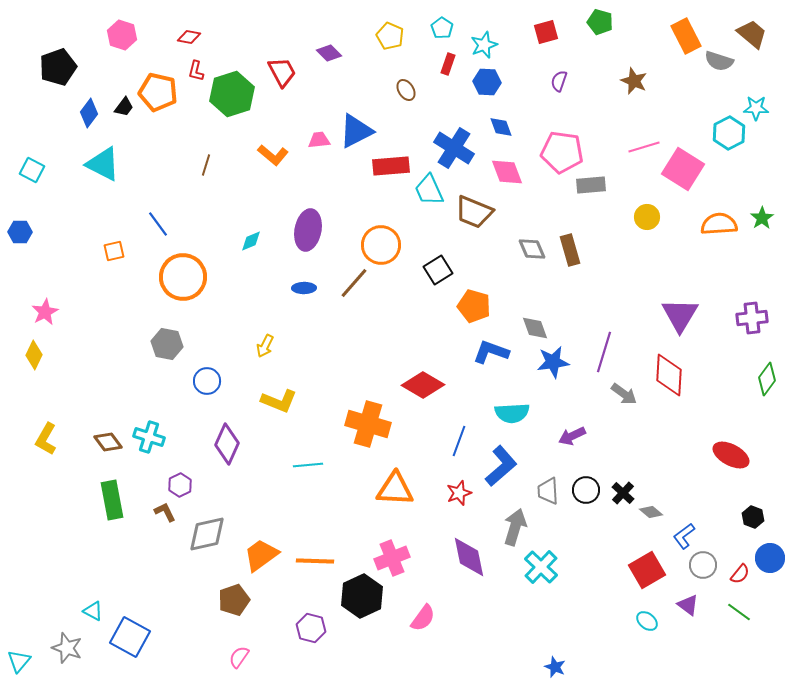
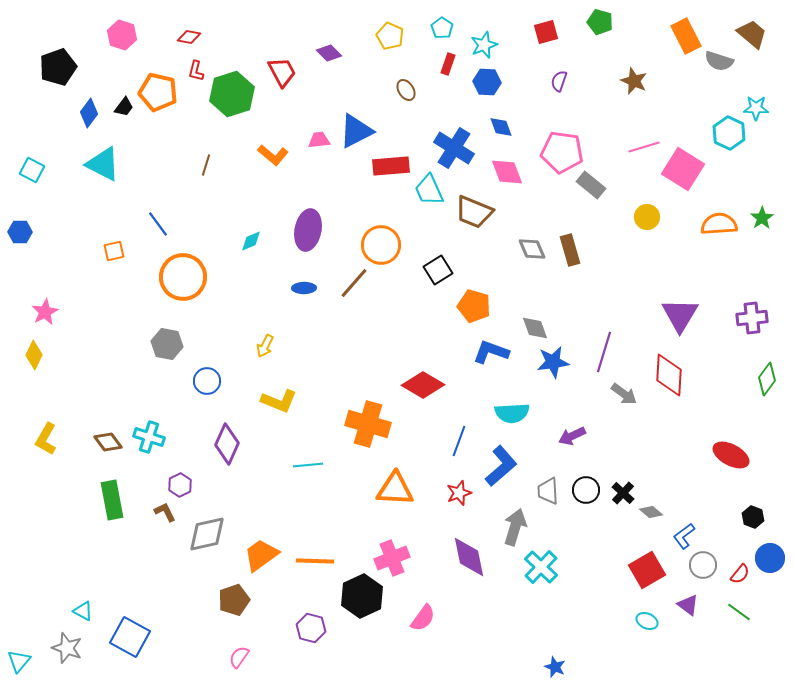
cyan hexagon at (729, 133): rotated 8 degrees counterclockwise
gray rectangle at (591, 185): rotated 44 degrees clockwise
cyan triangle at (93, 611): moved 10 px left
cyan ellipse at (647, 621): rotated 15 degrees counterclockwise
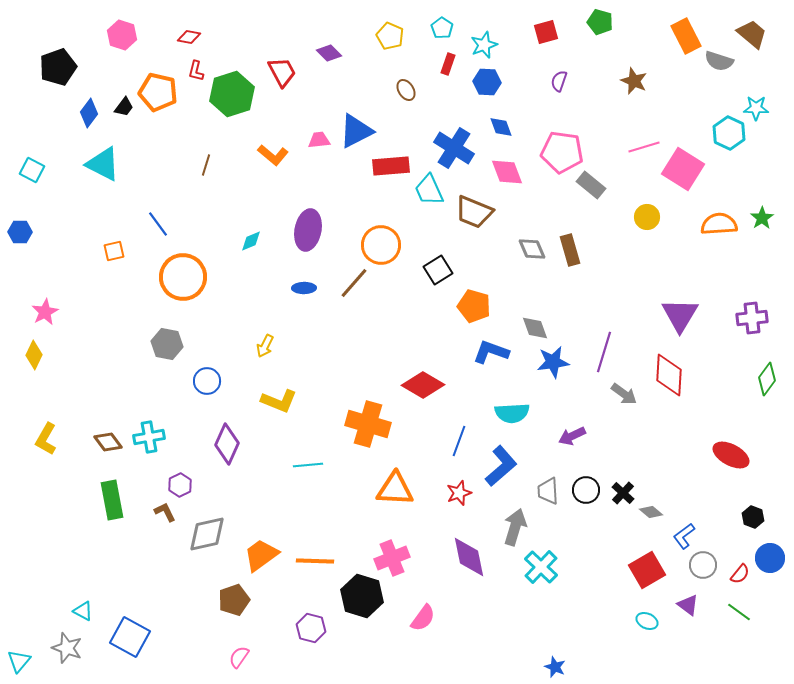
cyan cross at (149, 437): rotated 28 degrees counterclockwise
black hexagon at (362, 596): rotated 18 degrees counterclockwise
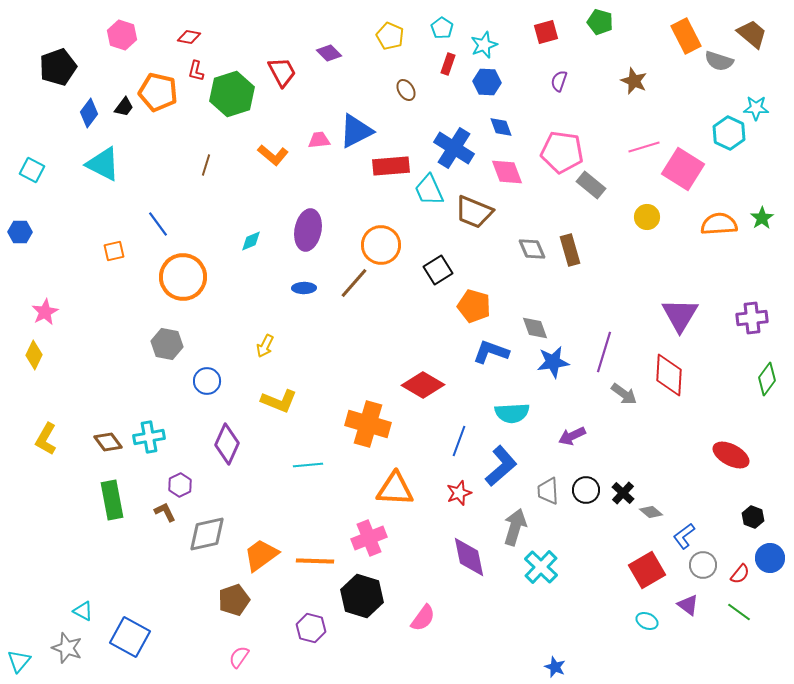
pink cross at (392, 558): moved 23 px left, 20 px up
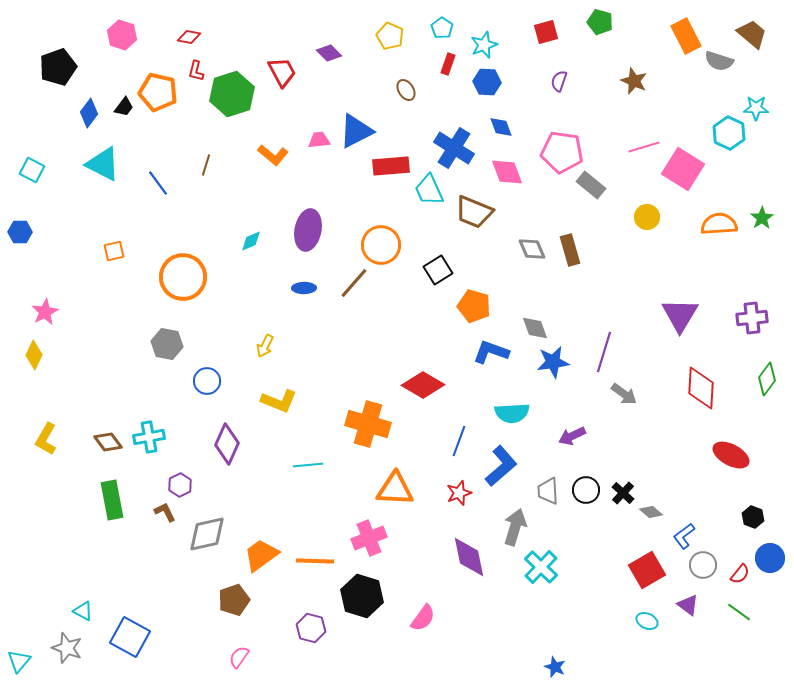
blue line at (158, 224): moved 41 px up
red diamond at (669, 375): moved 32 px right, 13 px down
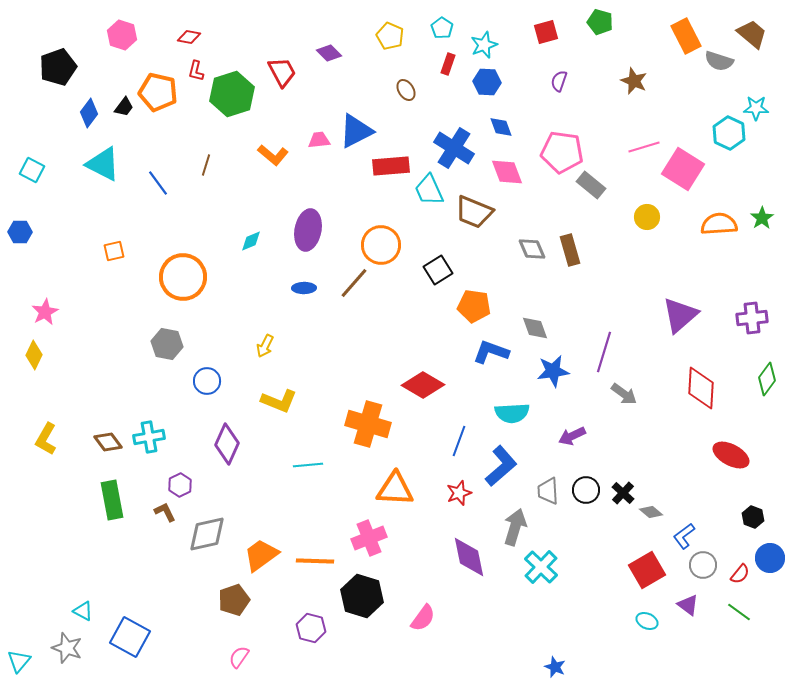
orange pentagon at (474, 306): rotated 8 degrees counterclockwise
purple triangle at (680, 315): rotated 18 degrees clockwise
blue star at (553, 362): moved 9 px down
